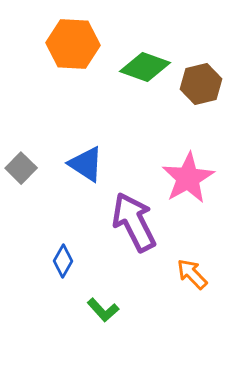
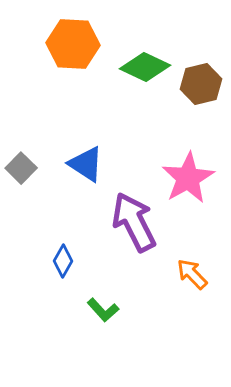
green diamond: rotated 6 degrees clockwise
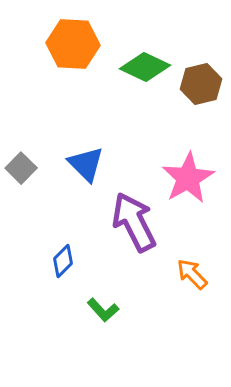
blue triangle: rotated 12 degrees clockwise
blue diamond: rotated 16 degrees clockwise
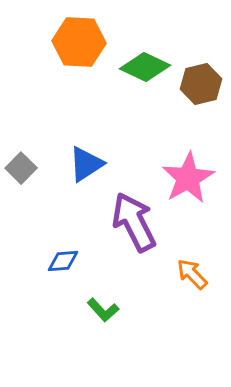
orange hexagon: moved 6 px right, 2 px up
blue triangle: rotated 42 degrees clockwise
blue diamond: rotated 40 degrees clockwise
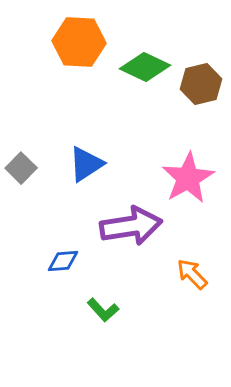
purple arrow: moved 3 px left, 4 px down; rotated 108 degrees clockwise
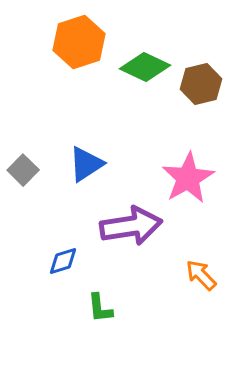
orange hexagon: rotated 21 degrees counterclockwise
gray square: moved 2 px right, 2 px down
blue diamond: rotated 12 degrees counterclockwise
orange arrow: moved 9 px right, 1 px down
green L-shape: moved 3 px left, 2 px up; rotated 36 degrees clockwise
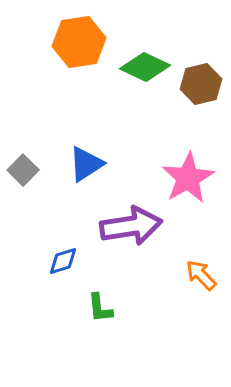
orange hexagon: rotated 9 degrees clockwise
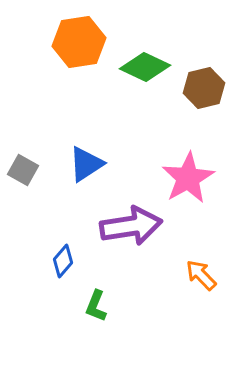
brown hexagon: moved 3 px right, 4 px down
gray square: rotated 16 degrees counterclockwise
blue diamond: rotated 32 degrees counterclockwise
green L-shape: moved 4 px left, 2 px up; rotated 28 degrees clockwise
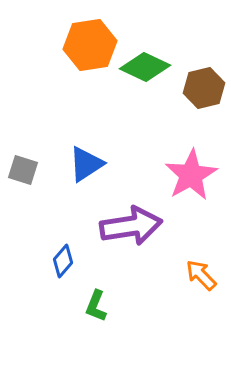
orange hexagon: moved 11 px right, 3 px down
gray square: rotated 12 degrees counterclockwise
pink star: moved 3 px right, 3 px up
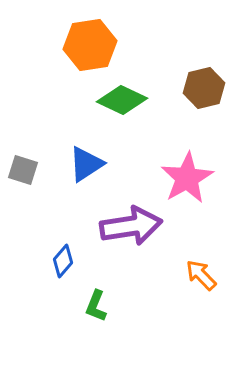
green diamond: moved 23 px left, 33 px down
pink star: moved 4 px left, 3 px down
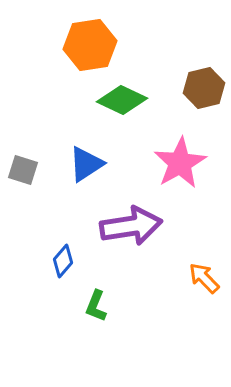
pink star: moved 7 px left, 15 px up
orange arrow: moved 3 px right, 3 px down
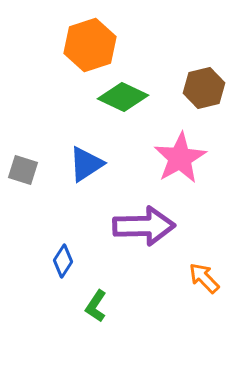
orange hexagon: rotated 9 degrees counterclockwise
green diamond: moved 1 px right, 3 px up
pink star: moved 5 px up
purple arrow: moved 13 px right; rotated 8 degrees clockwise
blue diamond: rotated 8 degrees counterclockwise
green L-shape: rotated 12 degrees clockwise
